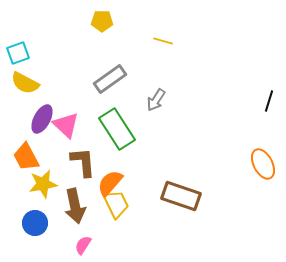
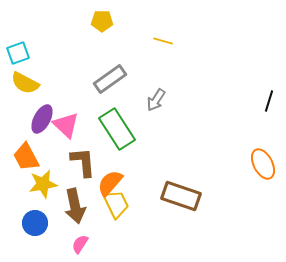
pink semicircle: moved 3 px left, 1 px up
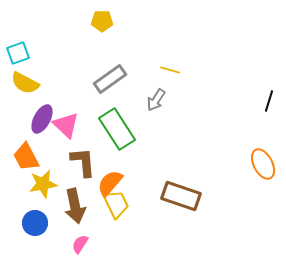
yellow line: moved 7 px right, 29 px down
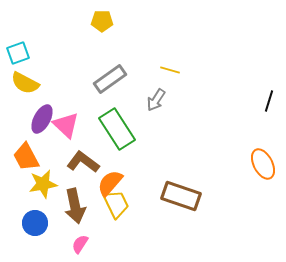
brown L-shape: rotated 48 degrees counterclockwise
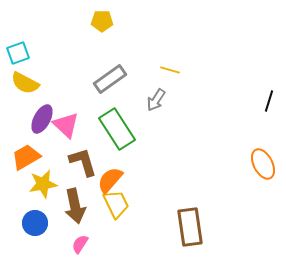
orange trapezoid: rotated 88 degrees clockwise
brown L-shape: rotated 36 degrees clockwise
orange semicircle: moved 3 px up
brown rectangle: moved 9 px right, 31 px down; rotated 63 degrees clockwise
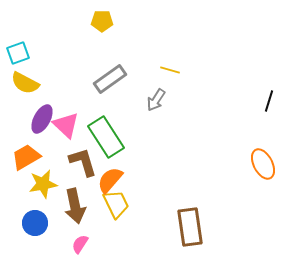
green rectangle: moved 11 px left, 8 px down
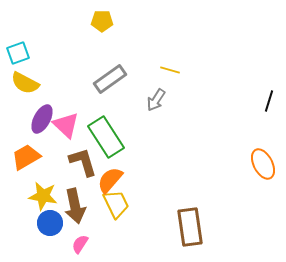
yellow star: moved 12 px down; rotated 20 degrees clockwise
blue circle: moved 15 px right
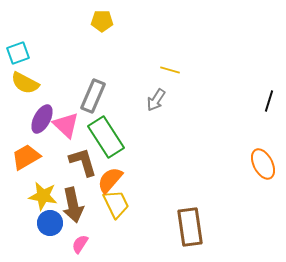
gray rectangle: moved 17 px left, 17 px down; rotated 32 degrees counterclockwise
brown arrow: moved 2 px left, 1 px up
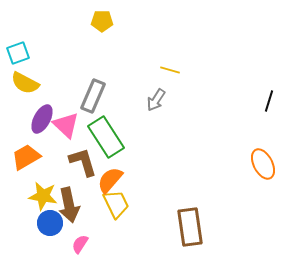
brown arrow: moved 4 px left
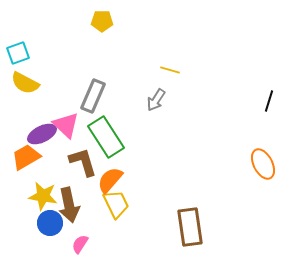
purple ellipse: moved 15 px down; rotated 36 degrees clockwise
